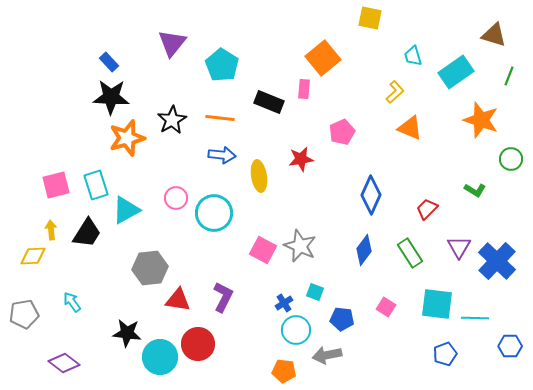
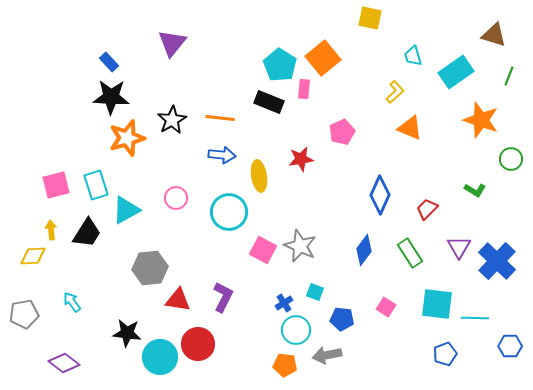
cyan pentagon at (222, 65): moved 58 px right
blue diamond at (371, 195): moved 9 px right
cyan circle at (214, 213): moved 15 px right, 1 px up
orange pentagon at (284, 371): moved 1 px right, 6 px up
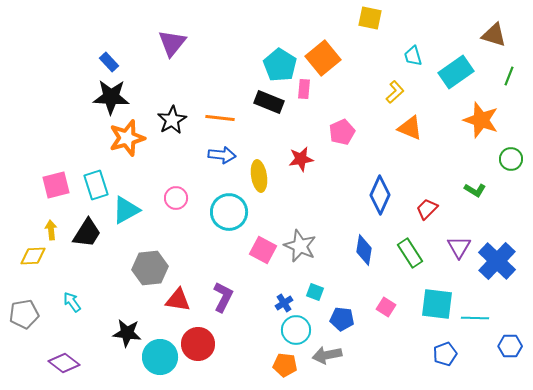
blue diamond at (364, 250): rotated 28 degrees counterclockwise
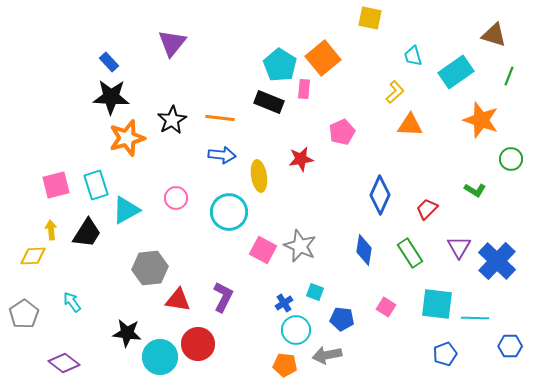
orange triangle at (410, 128): moved 3 px up; rotated 20 degrees counterclockwise
gray pentagon at (24, 314): rotated 24 degrees counterclockwise
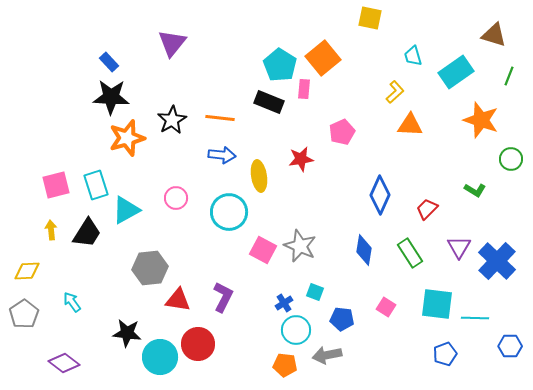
yellow diamond at (33, 256): moved 6 px left, 15 px down
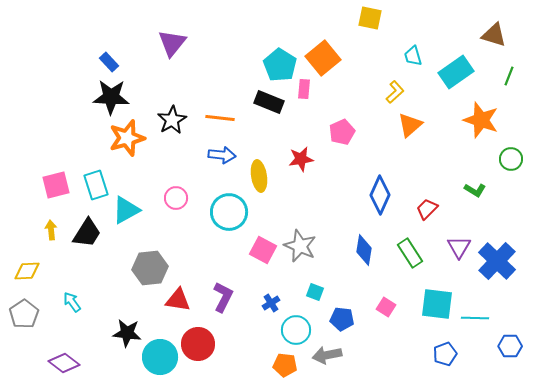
orange triangle at (410, 125): rotated 44 degrees counterclockwise
blue cross at (284, 303): moved 13 px left
